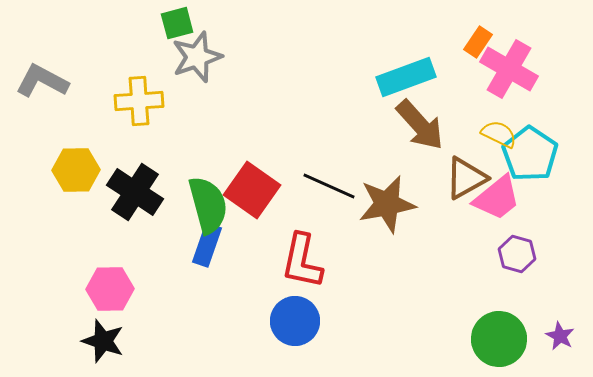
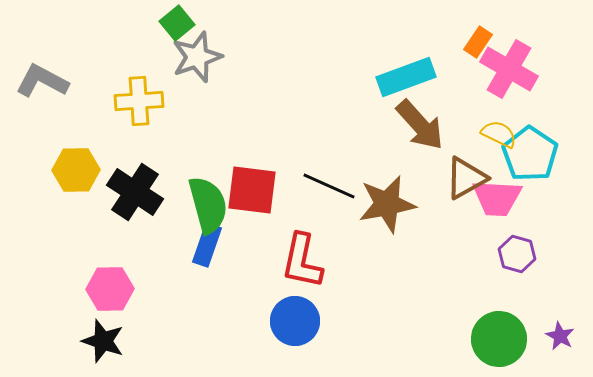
green square: rotated 24 degrees counterclockwise
red square: rotated 28 degrees counterclockwise
pink trapezoid: rotated 42 degrees clockwise
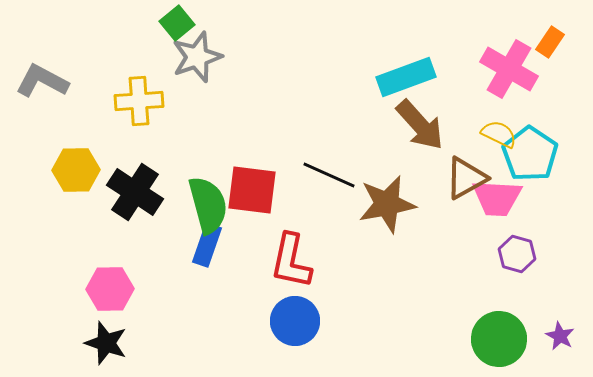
orange rectangle: moved 72 px right
black line: moved 11 px up
red L-shape: moved 11 px left
black star: moved 3 px right, 2 px down
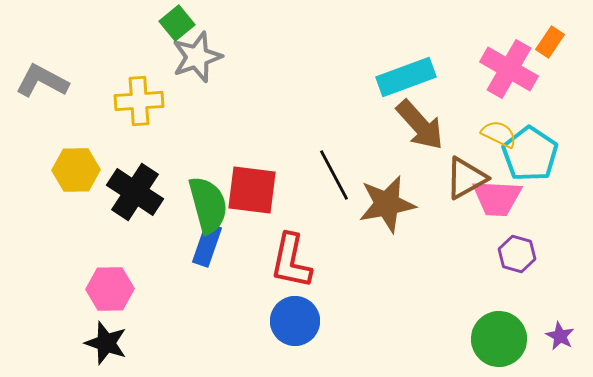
black line: moved 5 px right; rotated 38 degrees clockwise
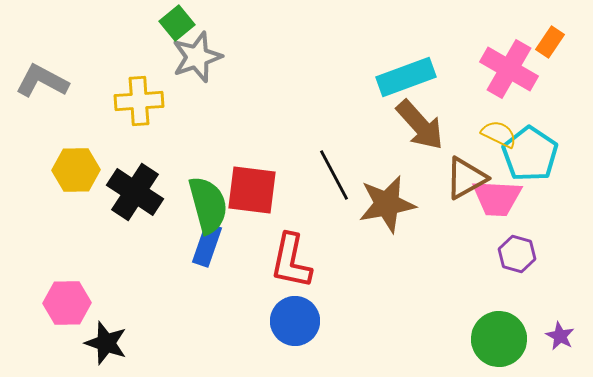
pink hexagon: moved 43 px left, 14 px down
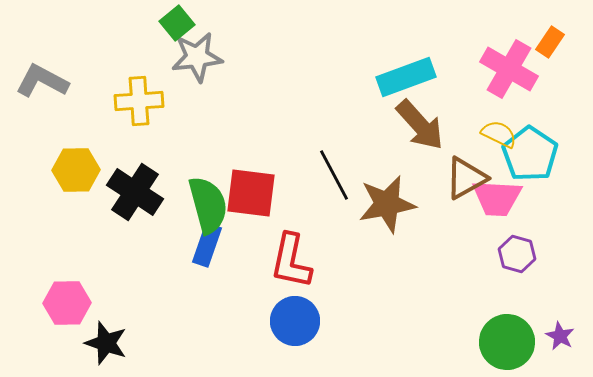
gray star: rotated 12 degrees clockwise
red square: moved 1 px left, 3 px down
green circle: moved 8 px right, 3 px down
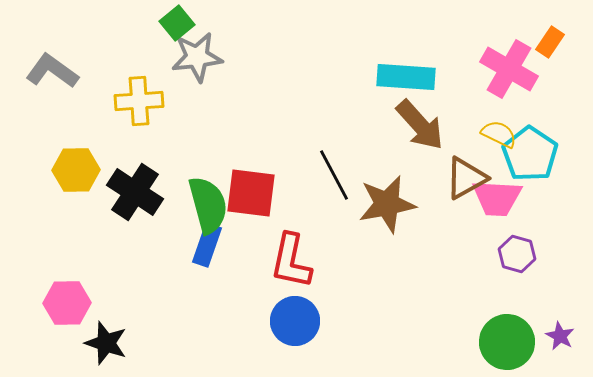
cyan rectangle: rotated 24 degrees clockwise
gray L-shape: moved 10 px right, 10 px up; rotated 8 degrees clockwise
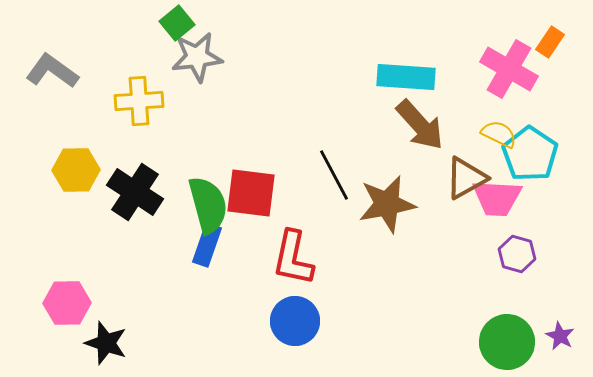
red L-shape: moved 2 px right, 3 px up
